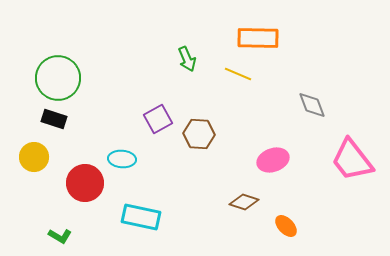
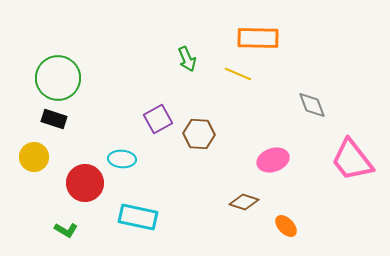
cyan rectangle: moved 3 px left
green L-shape: moved 6 px right, 6 px up
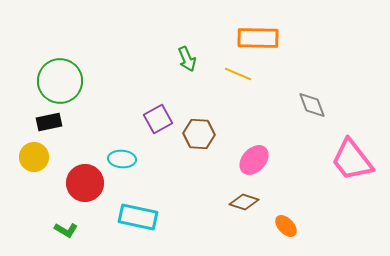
green circle: moved 2 px right, 3 px down
black rectangle: moved 5 px left, 3 px down; rotated 30 degrees counterclockwise
pink ellipse: moved 19 px left; rotated 28 degrees counterclockwise
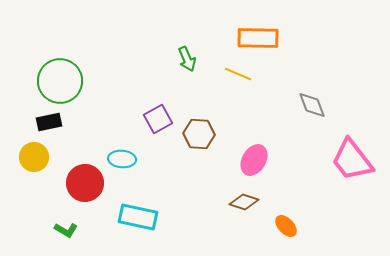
pink ellipse: rotated 12 degrees counterclockwise
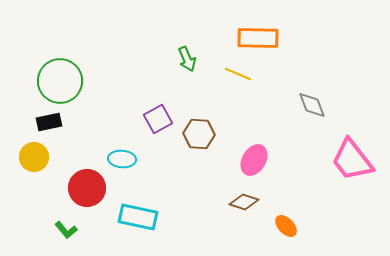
red circle: moved 2 px right, 5 px down
green L-shape: rotated 20 degrees clockwise
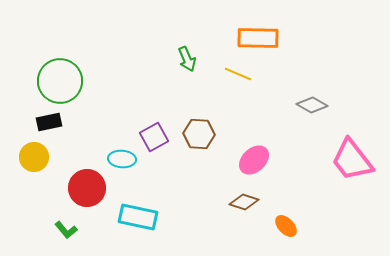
gray diamond: rotated 40 degrees counterclockwise
purple square: moved 4 px left, 18 px down
pink ellipse: rotated 16 degrees clockwise
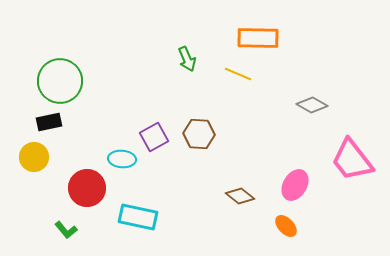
pink ellipse: moved 41 px right, 25 px down; rotated 16 degrees counterclockwise
brown diamond: moved 4 px left, 6 px up; rotated 20 degrees clockwise
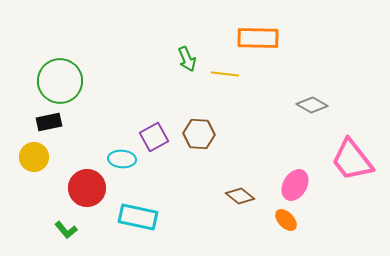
yellow line: moved 13 px left; rotated 16 degrees counterclockwise
orange ellipse: moved 6 px up
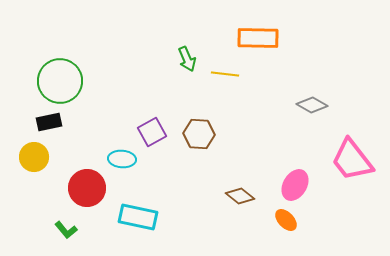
purple square: moved 2 px left, 5 px up
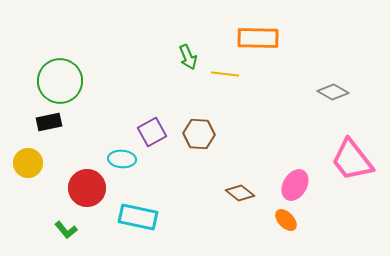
green arrow: moved 1 px right, 2 px up
gray diamond: moved 21 px right, 13 px up
yellow circle: moved 6 px left, 6 px down
brown diamond: moved 3 px up
